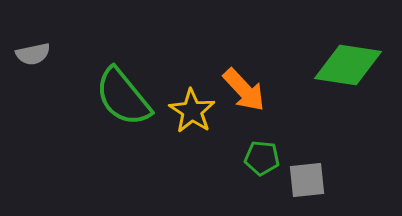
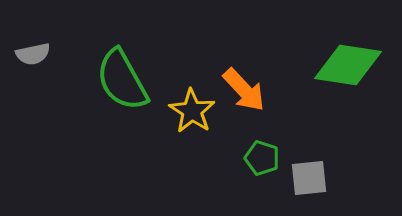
green semicircle: moved 1 px left, 17 px up; rotated 10 degrees clockwise
green pentagon: rotated 12 degrees clockwise
gray square: moved 2 px right, 2 px up
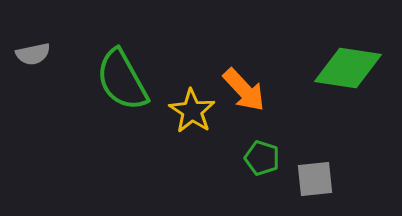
green diamond: moved 3 px down
gray square: moved 6 px right, 1 px down
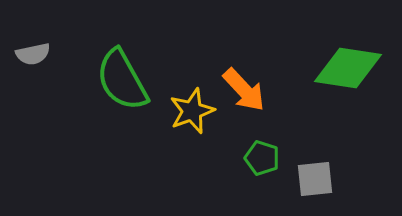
yellow star: rotated 18 degrees clockwise
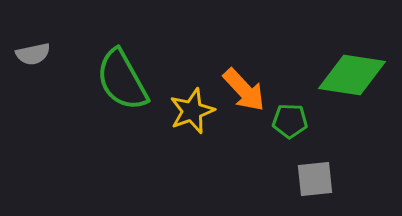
green diamond: moved 4 px right, 7 px down
green pentagon: moved 28 px right, 37 px up; rotated 16 degrees counterclockwise
